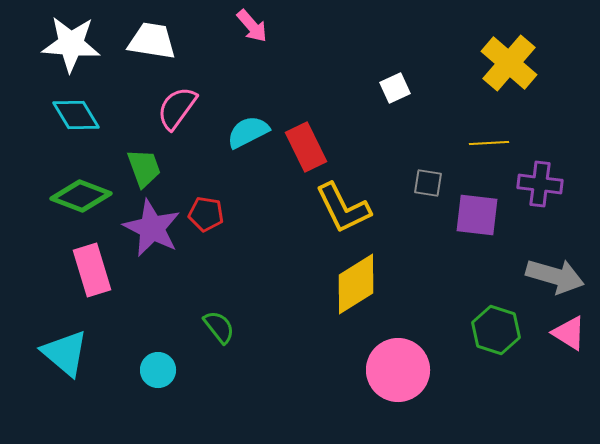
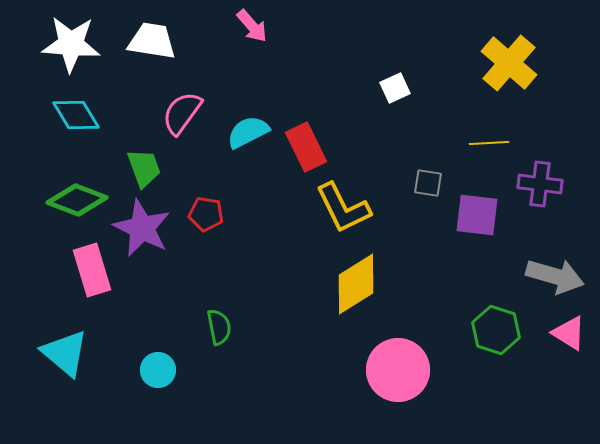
pink semicircle: moved 5 px right, 5 px down
green diamond: moved 4 px left, 4 px down
purple star: moved 10 px left
green semicircle: rotated 27 degrees clockwise
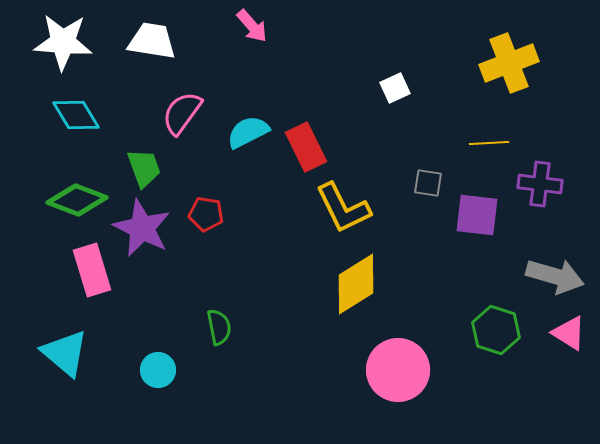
white star: moved 8 px left, 2 px up
yellow cross: rotated 28 degrees clockwise
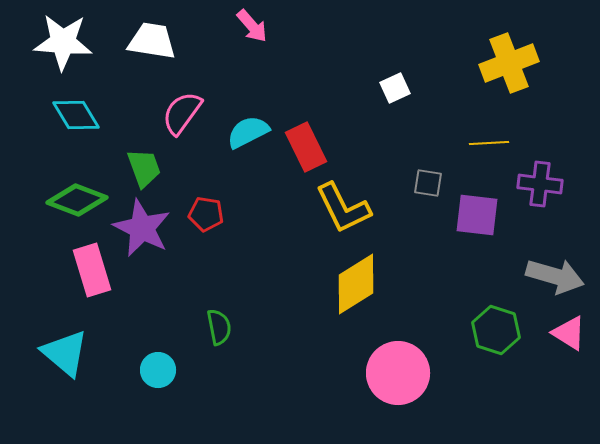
pink circle: moved 3 px down
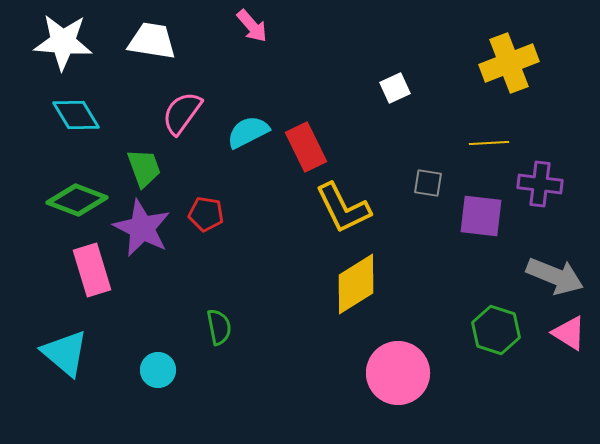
purple square: moved 4 px right, 1 px down
gray arrow: rotated 6 degrees clockwise
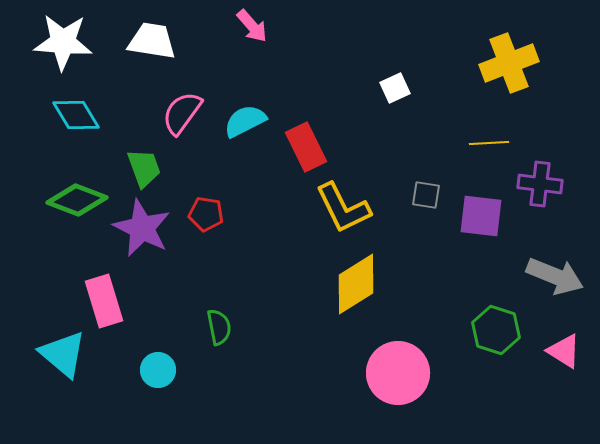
cyan semicircle: moved 3 px left, 11 px up
gray square: moved 2 px left, 12 px down
pink rectangle: moved 12 px right, 31 px down
pink triangle: moved 5 px left, 18 px down
cyan triangle: moved 2 px left, 1 px down
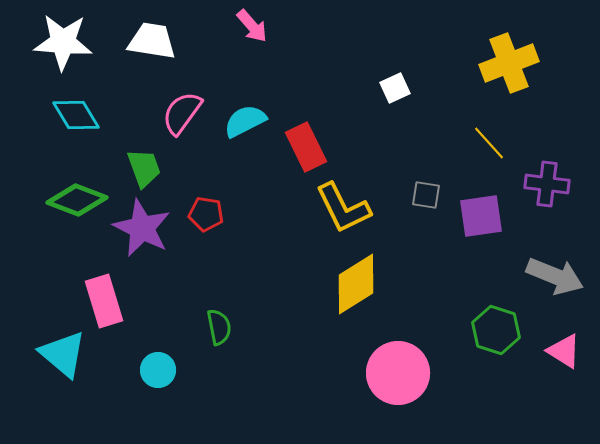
yellow line: rotated 51 degrees clockwise
purple cross: moved 7 px right
purple square: rotated 15 degrees counterclockwise
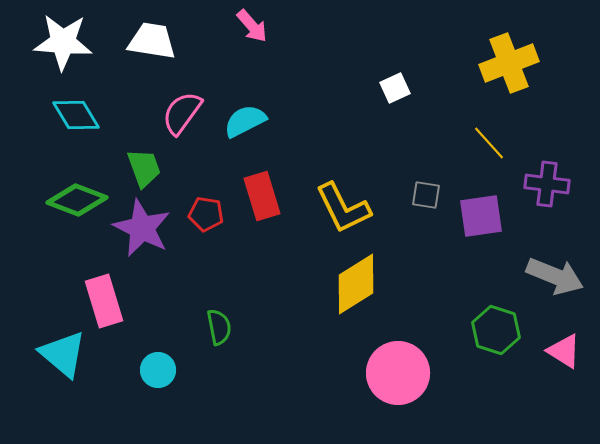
red rectangle: moved 44 px left, 49 px down; rotated 9 degrees clockwise
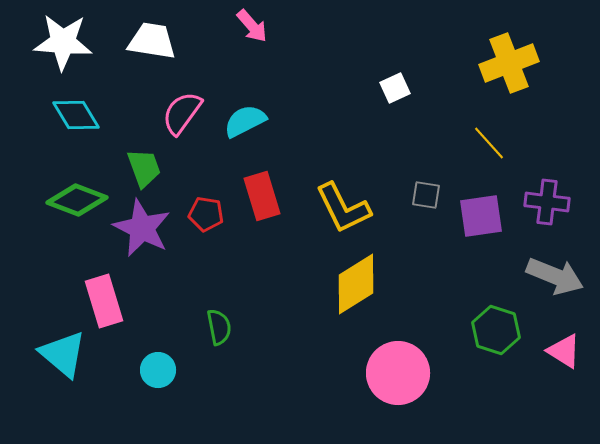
purple cross: moved 18 px down
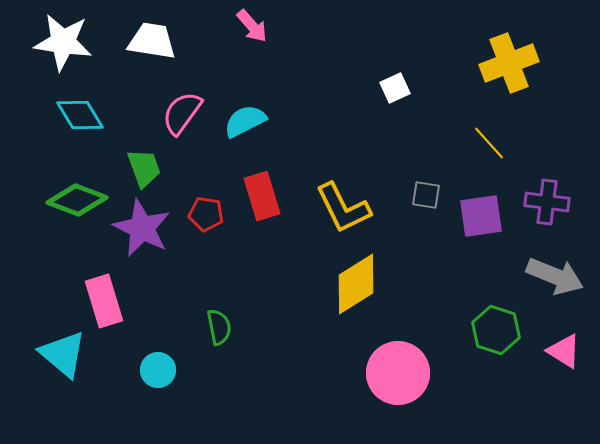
white star: rotated 4 degrees clockwise
cyan diamond: moved 4 px right
